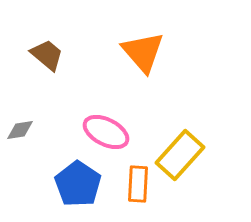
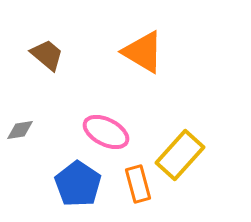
orange triangle: rotated 18 degrees counterclockwise
orange rectangle: rotated 18 degrees counterclockwise
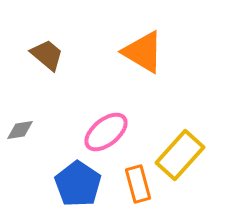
pink ellipse: rotated 66 degrees counterclockwise
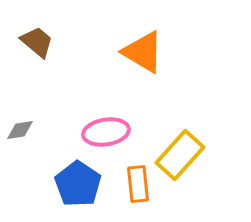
brown trapezoid: moved 10 px left, 13 px up
pink ellipse: rotated 30 degrees clockwise
orange rectangle: rotated 9 degrees clockwise
